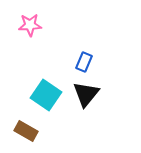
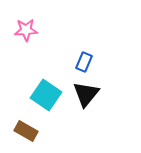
pink star: moved 4 px left, 5 px down
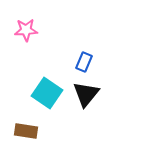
cyan square: moved 1 px right, 2 px up
brown rectangle: rotated 20 degrees counterclockwise
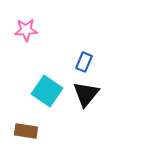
cyan square: moved 2 px up
